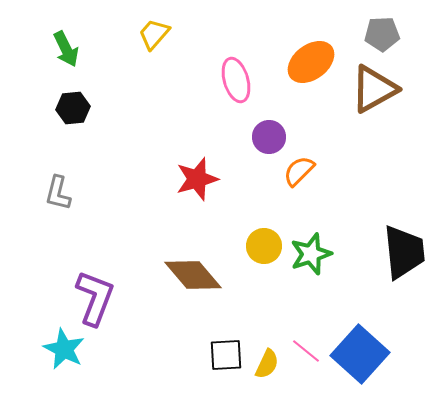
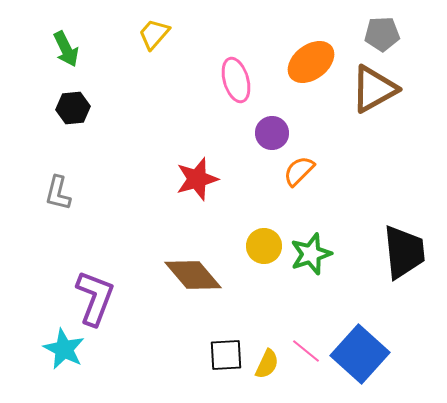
purple circle: moved 3 px right, 4 px up
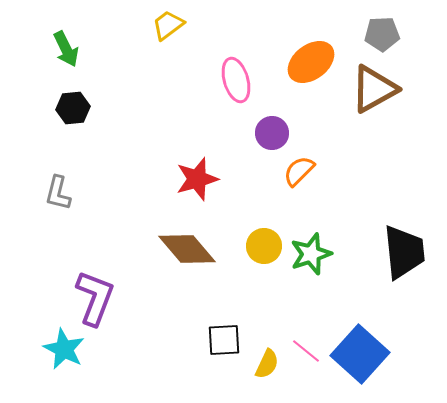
yellow trapezoid: moved 14 px right, 9 px up; rotated 12 degrees clockwise
brown diamond: moved 6 px left, 26 px up
black square: moved 2 px left, 15 px up
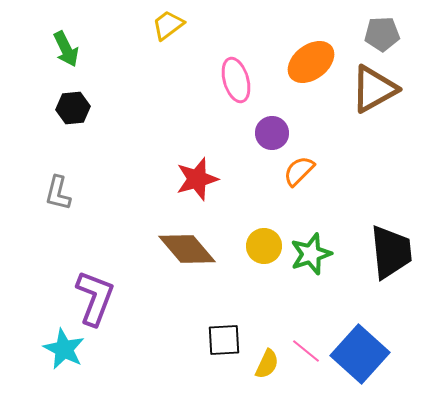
black trapezoid: moved 13 px left
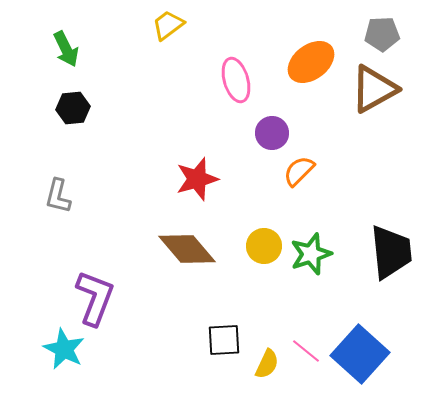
gray L-shape: moved 3 px down
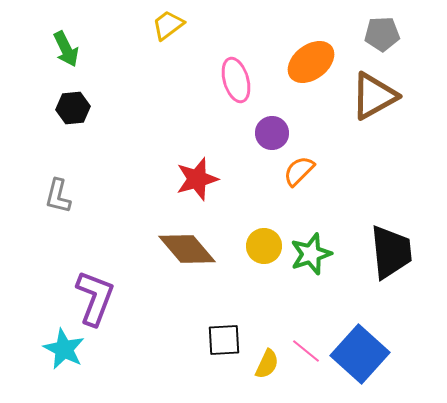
brown triangle: moved 7 px down
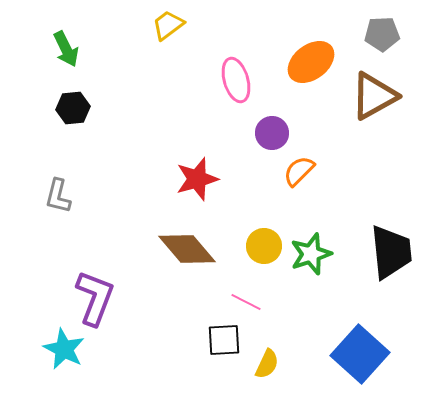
pink line: moved 60 px left, 49 px up; rotated 12 degrees counterclockwise
